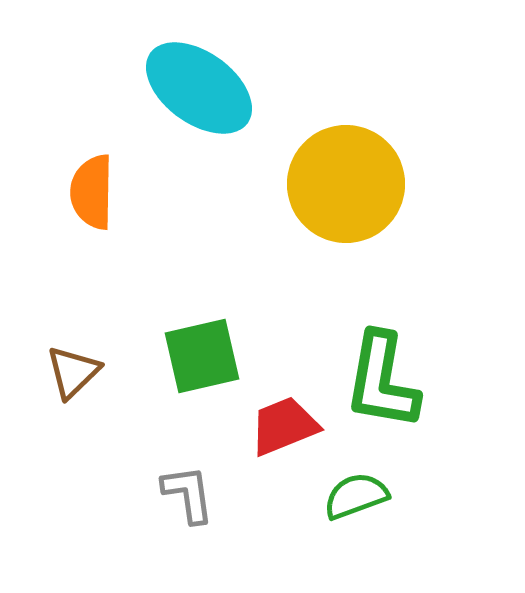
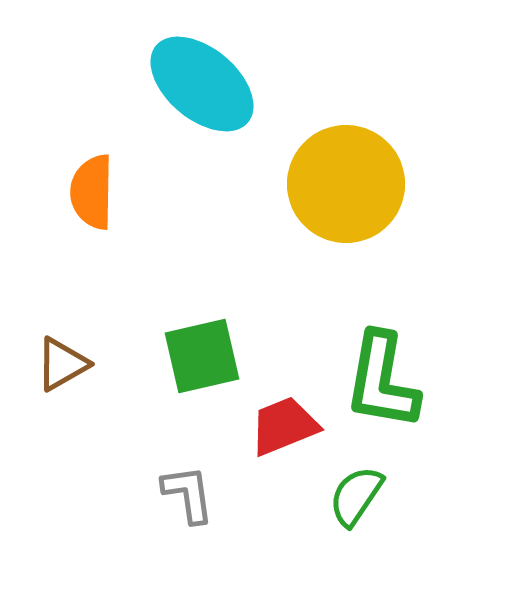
cyan ellipse: moved 3 px right, 4 px up; rotated 4 degrees clockwise
brown triangle: moved 11 px left, 8 px up; rotated 14 degrees clockwise
green semicircle: rotated 36 degrees counterclockwise
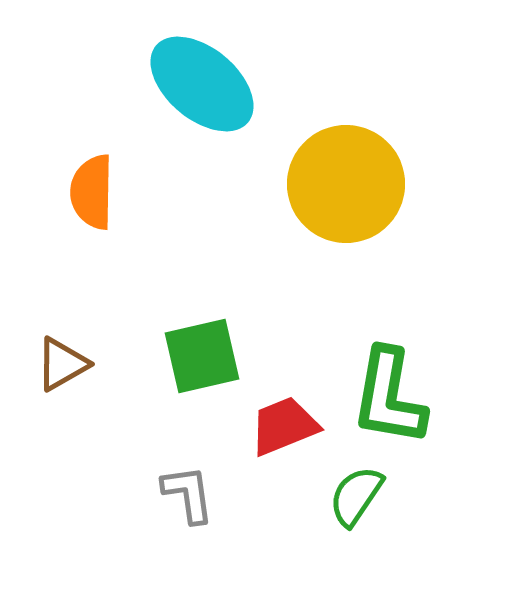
green L-shape: moved 7 px right, 16 px down
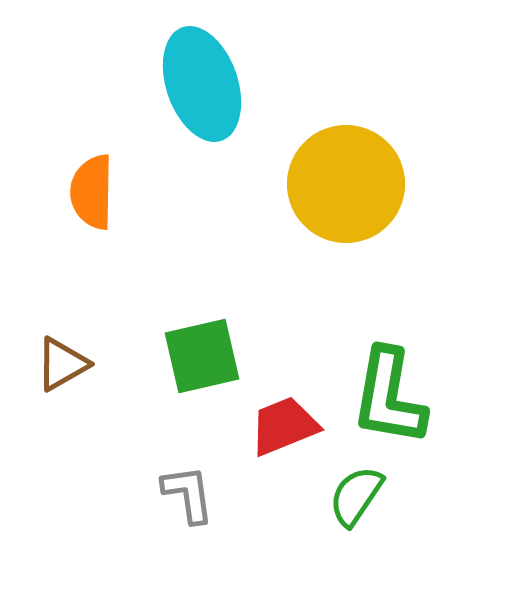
cyan ellipse: rotated 31 degrees clockwise
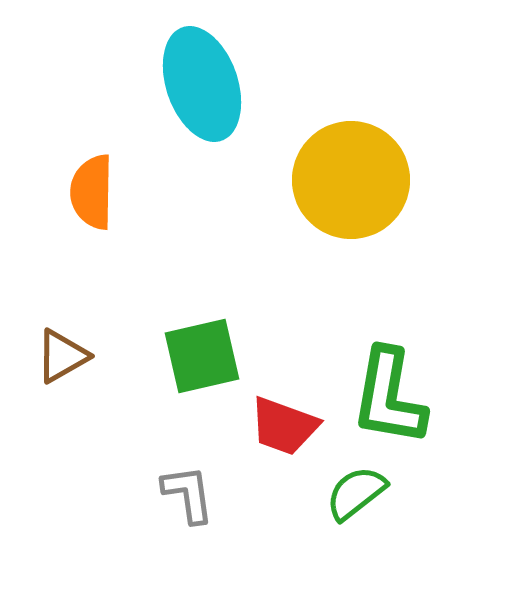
yellow circle: moved 5 px right, 4 px up
brown triangle: moved 8 px up
red trapezoid: rotated 138 degrees counterclockwise
green semicircle: moved 3 px up; rotated 18 degrees clockwise
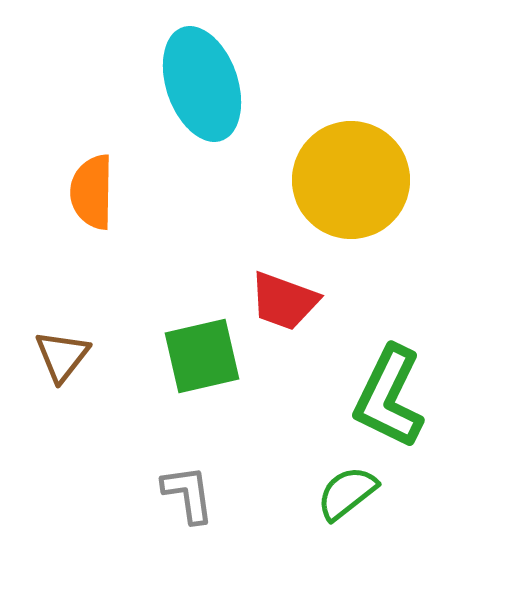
brown triangle: rotated 22 degrees counterclockwise
green L-shape: rotated 16 degrees clockwise
red trapezoid: moved 125 px up
green semicircle: moved 9 px left
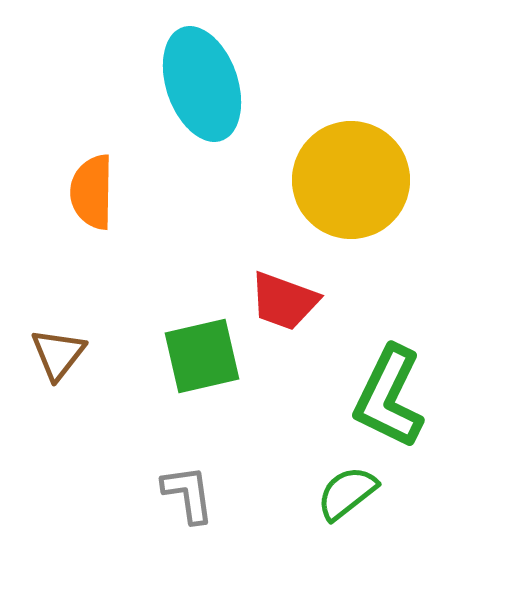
brown triangle: moved 4 px left, 2 px up
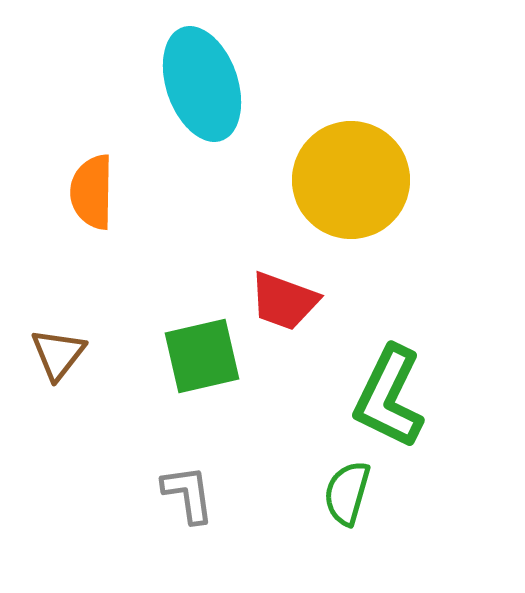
green semicircle: rotated 36 degrees counterclockwise
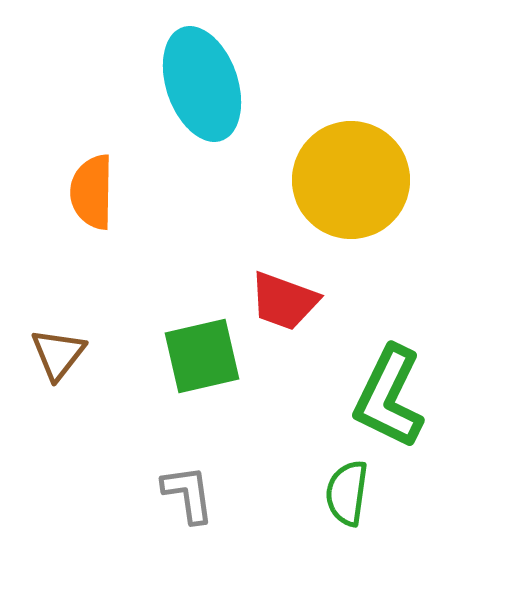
green semicircle: rotated 8 degrees counterclockwise
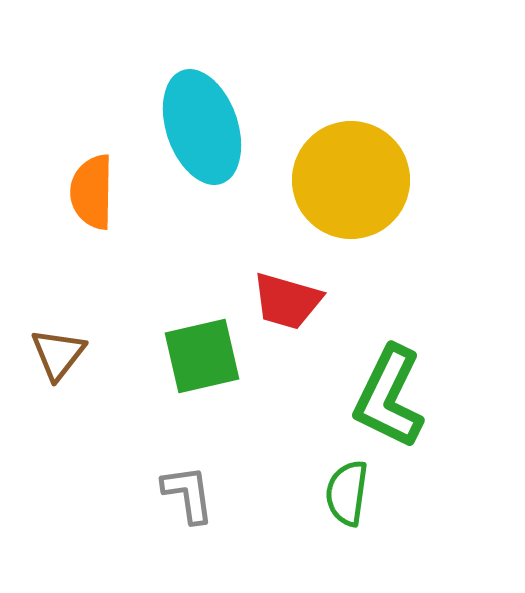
cyan ellipse: moved 43 px down
red trapezoid: moved 3 px right; rotated 4 degrees counterclockwise
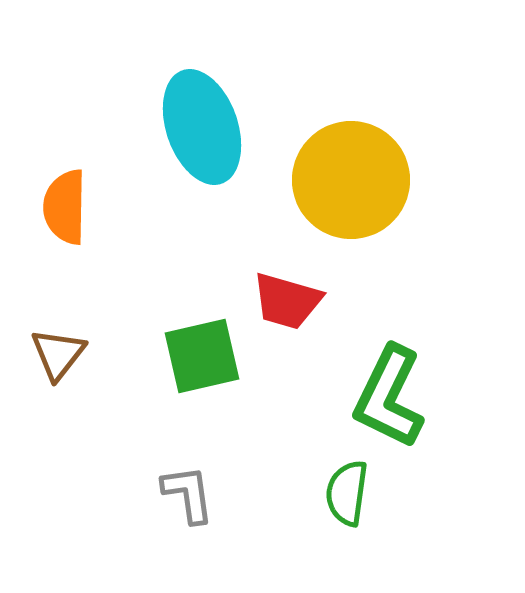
orange semicircle: moved 27 px left, 15 px down
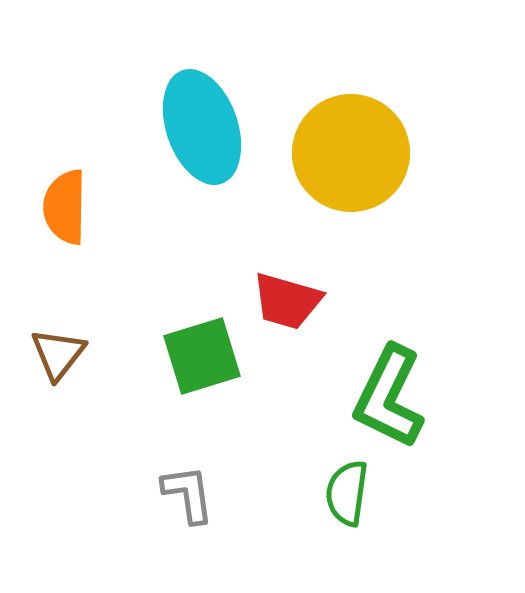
yellow circle: moved 27 px up
green square: rotated 4 degrees counterclockwise
